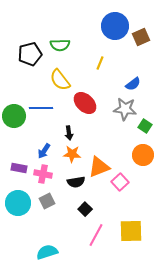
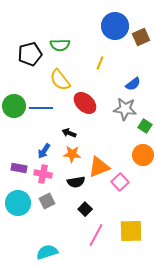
green circle: moved 10 px up
black arrow: rotated 120 degrees clockwise
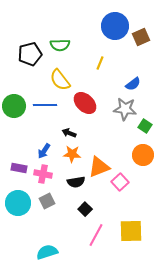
blue line: moved 4 px right, 3 px up
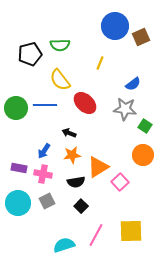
green circle: moved 2 px right, 2 px down
orange star: moved 1 px down; rotated 12 degrees counterclockwise
orange triangle: moved 1 px left; rotated 10 degrees counterclockwise
black square: moved 4 px left, 3 px up
cyan semicircle: moved 17 px right, 7 px up
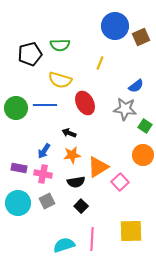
yellow semicircle: rotated 35 degrees counterclockwise
blue semicircle: moved 3 px right, 2 px down
red ellipse: rotated 20 degrees clockwise
pink line: moved 4 px left, 4 px down; rotated 25 degrees counterclockwise
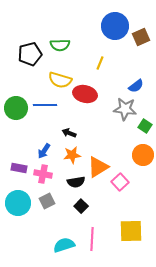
red ellipse: moved 9 px up; rotated 50 degrees counterclockwise
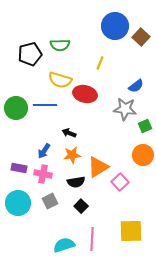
brown square: rotated 24 degrees counterclockwise
green square: rotated 32 degrees clockwise
gray square: moved 3 px right
